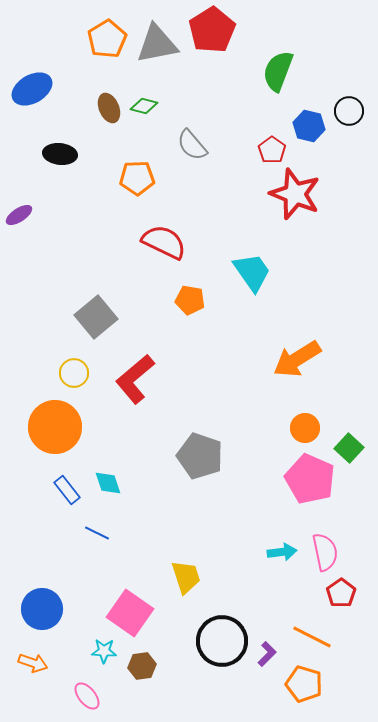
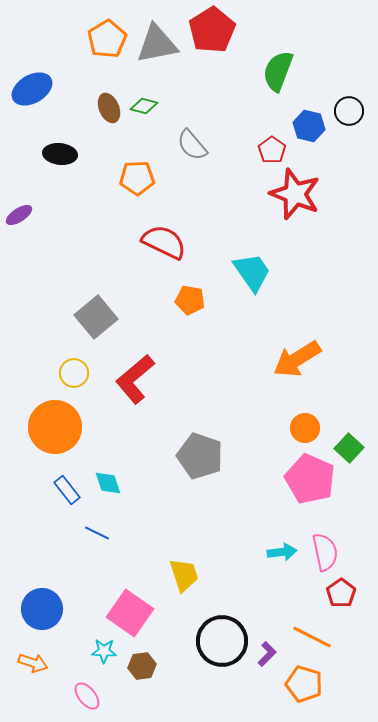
yellow trapezoid at (186, 577): moved 2 px left, 2 px up
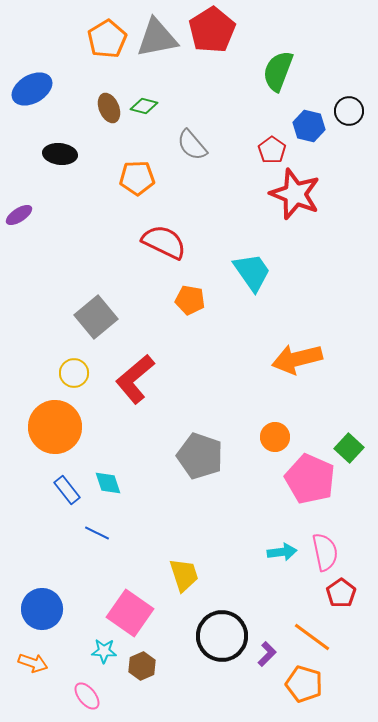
gray triangle at (157, 44): moved 6 px up
orange arrow at (297, 359): rotated 18 degrees clockwise
orange circle at (305, 428): moved 30 px left, 9 px down
orange line at (312, 637): rotated 9 degrees clockwise
black circle at (222, 641): moved 5 px up
brown hexagon at (142, 666): rotated 16 degrees counterclockwise
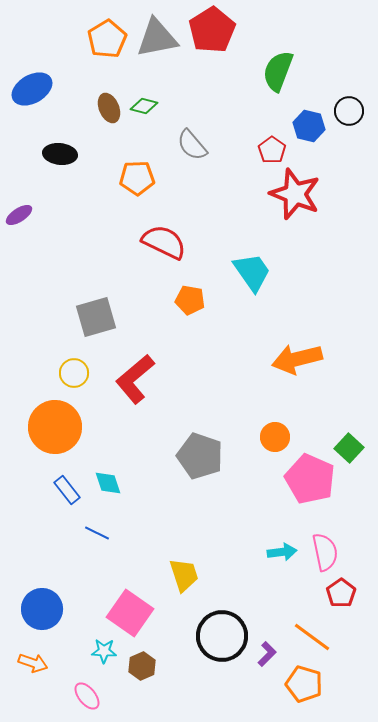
gray square at (96, 317): rotated 24 degrees clockwise
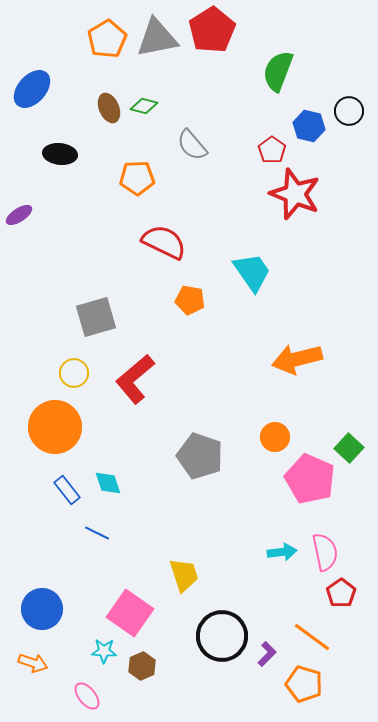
blue ellipse at (32, 89): rotated 18 degrees counterclockwise
